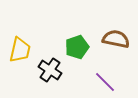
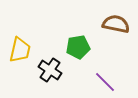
brown semicircle: moved 15 px up
green pentagon: moved 1 px right; rotated 10 degrees clockwise
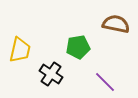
black cross: moved 1 px right, 4 px down
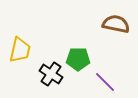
green pentagon: moved 12 px down; rotated 10 degrees clockwise
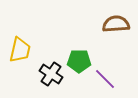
brown semicircle: rotated 16 degrees counterclockwise
green pentagon: moved 1 px right, 2 px down
purple line: moved 3 px up
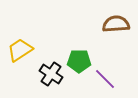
yellow trapezoid: rotated 136 degrees counterclockwise
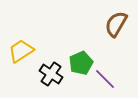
brown semicircle: rotated 56 degrees counterclockwise
yellow trapezoid: moved 1 px right, 1 px down
green pentagon: moved 2 px right, 2 px down; rotated 25 degrees counterclockwise
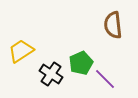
brown semicircle: moved 3 px left, 1 px down; rotated 36 degrees counterclockwise
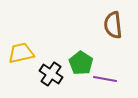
yellow trapezoid: moved 2 px down; rotated 20 degrees clockwise
green pentagon: rotated 15 degrees counterclockwise
purple line: rotated 35 degrees counterclockwise
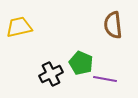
yellow trapezoid: moved 2 px left, 26 px up
green pentagon: rotated 10 degrees counterclockwise
black cross: rotated 30 degrees clockwise
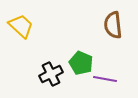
yellow trapezoid: moved 2 px right, 1 px up; rotated 56 degrees clockwise
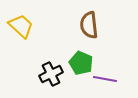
brown semicircle: moved 24 px left
